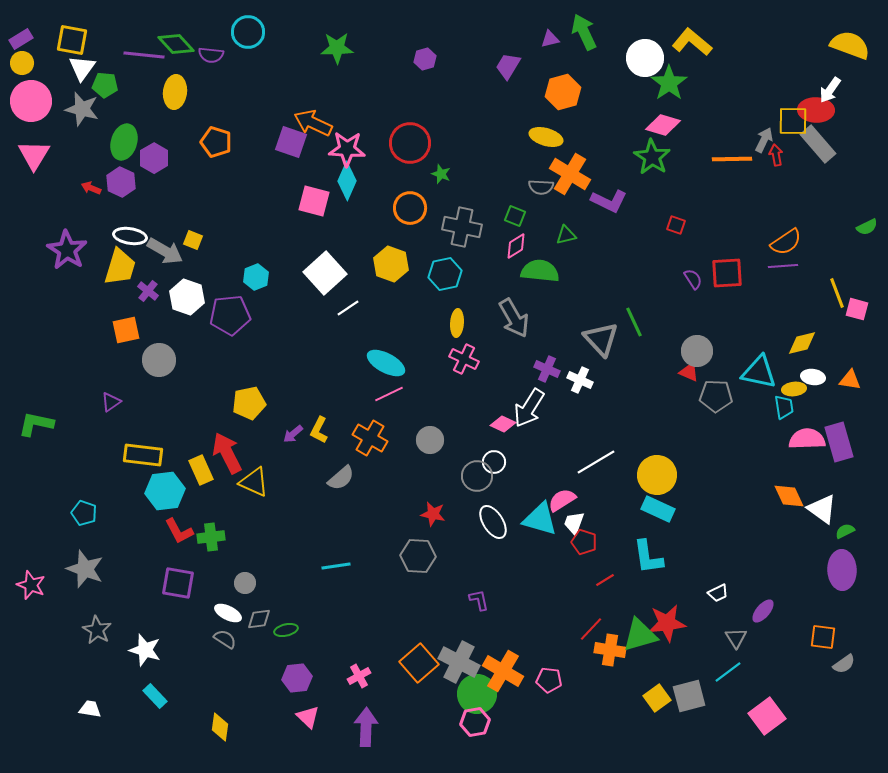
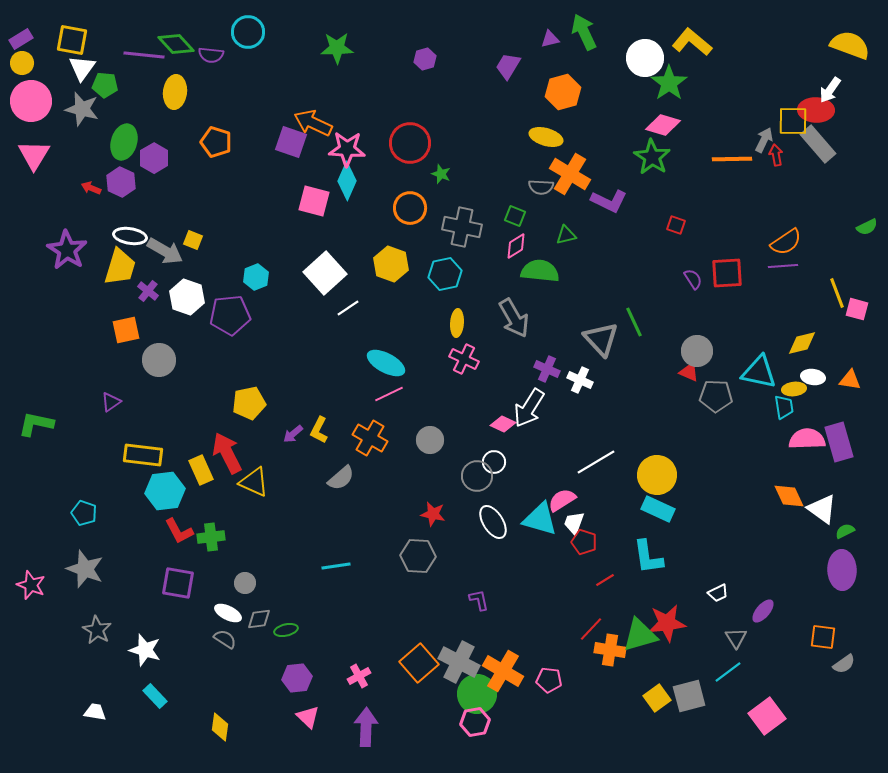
white trapezoid at (90, 709): moved 5 px right, 3 px down
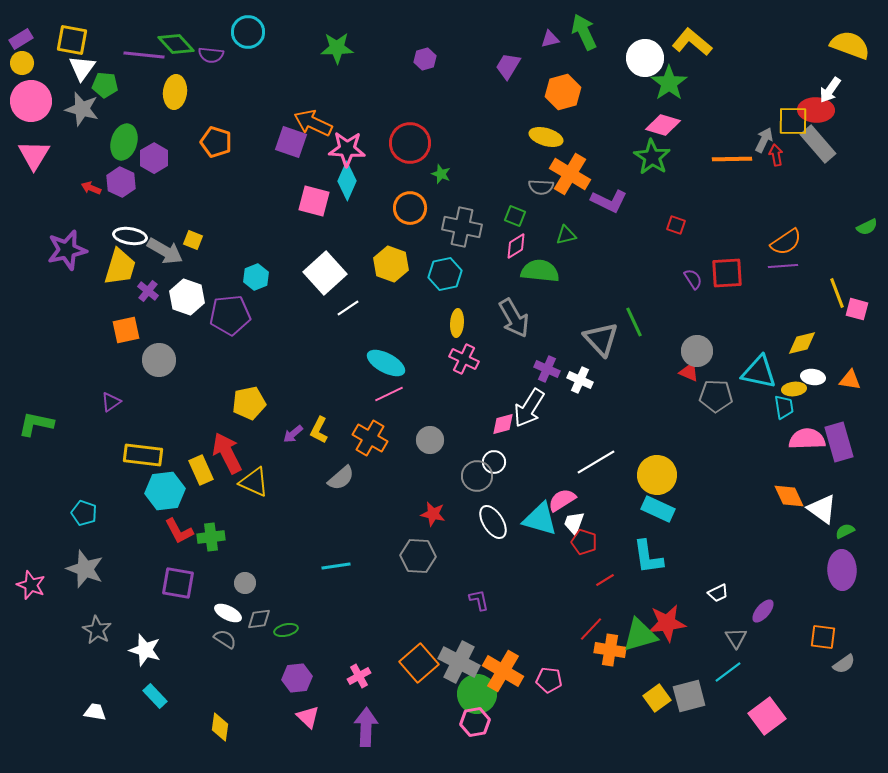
purple star at (67, 250): rotated 27 degrees clockwise
pink diamond at (503, 424): rotated 40 degrees counterclockwise
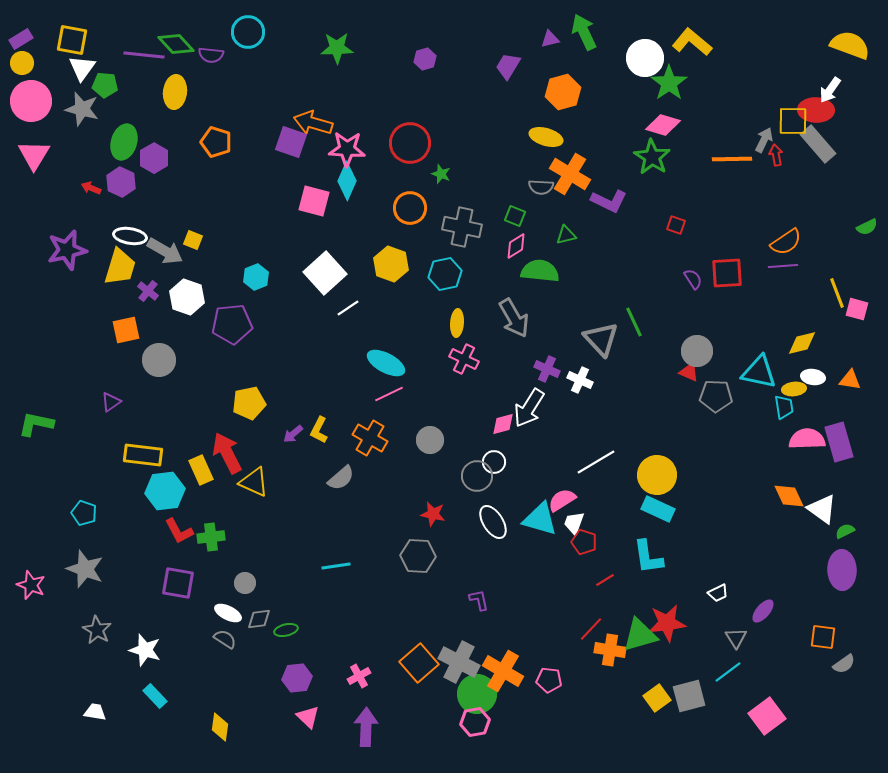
orange arrow at (313, 123): rotated 9 degrees counterclockwise
purple pentagon at (230, 315): moved 2 px right, 9 px down
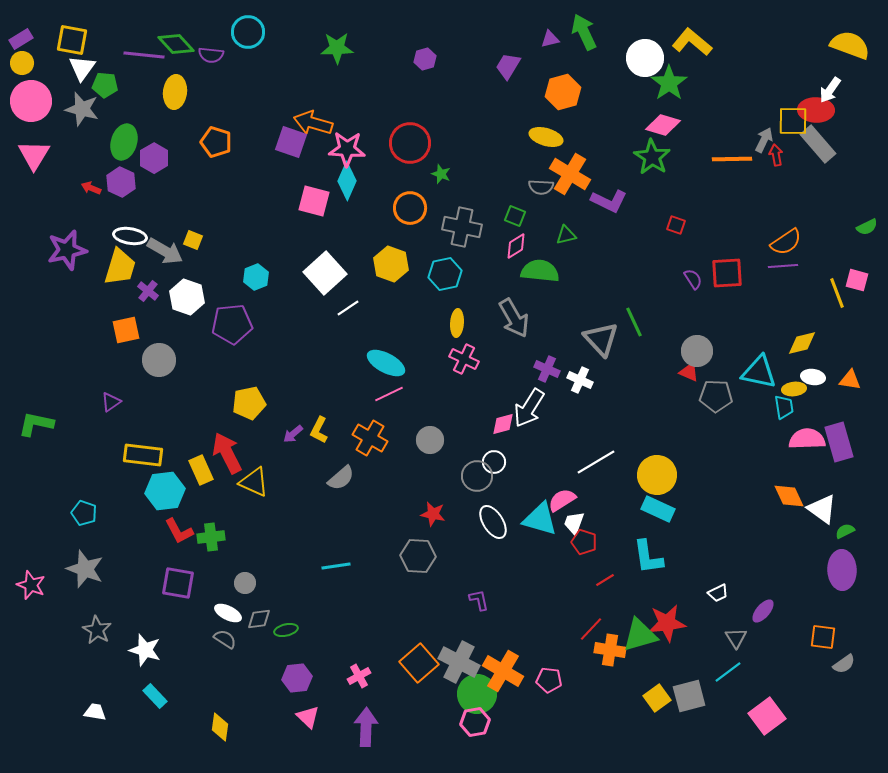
pink square at (857, 309): moved 29 px up
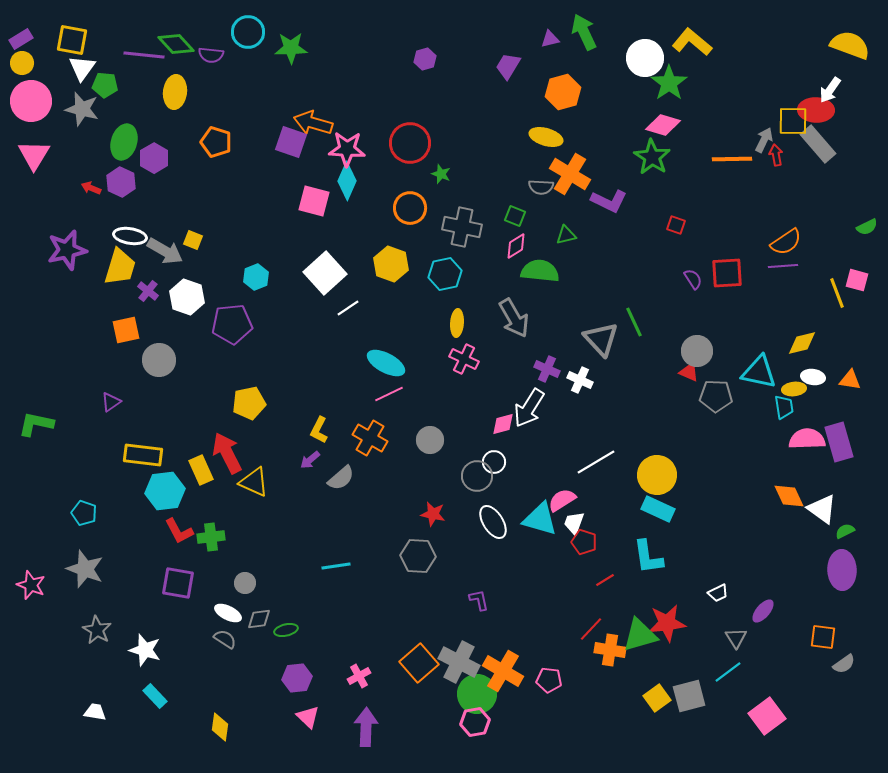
green star at (337, 48): moved 46 px left
purple arrow at (293, 434): moved 17 px right, 26 px down
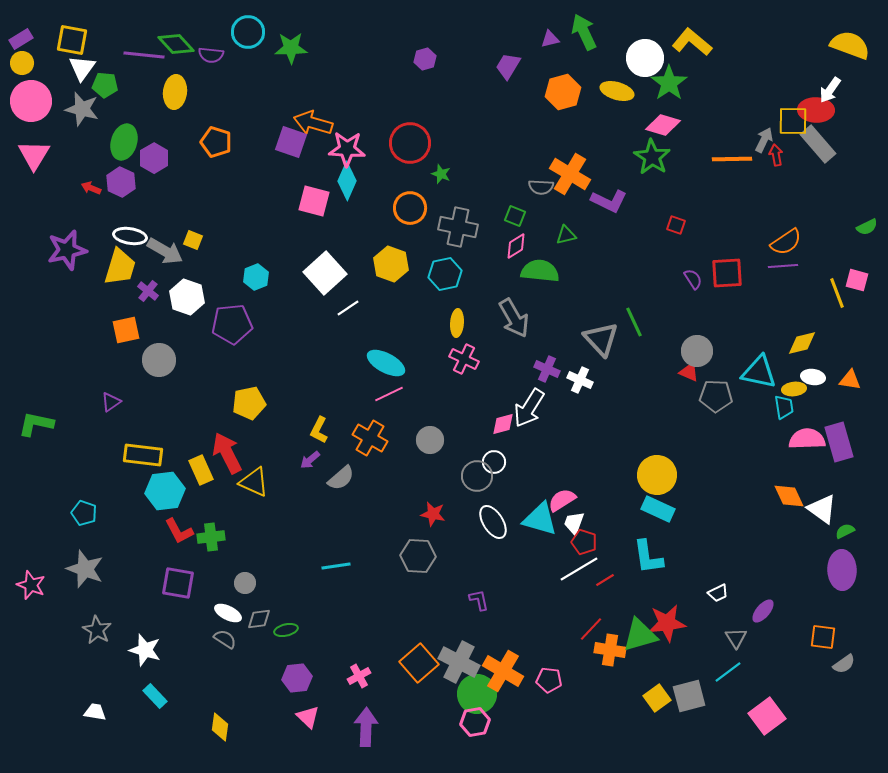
yellow ellipse at (546, 137): moved 71 px right, 46 px up
gray cross at (462, 227): moved 4 px left
white line at (596, 462): moved 17 px left, 107 px down
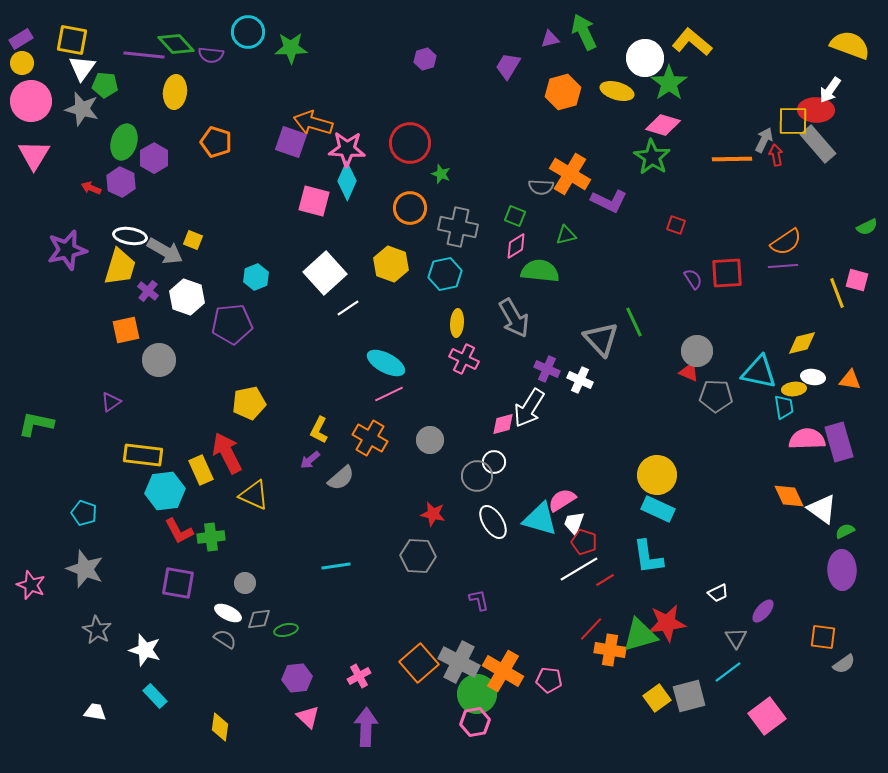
yellow triangle at (254, 482): moved 13 px down
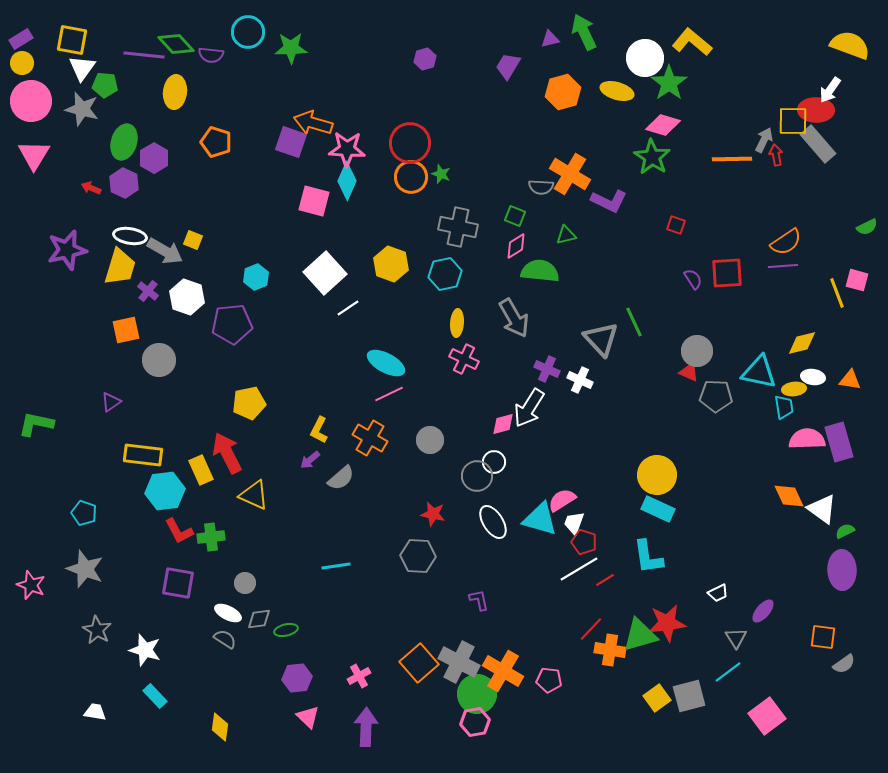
purple hexagon at (121, 182): moved 3 px right, 1 px down
orange circle at (410, 208): moved 1 px right, 31 px up
